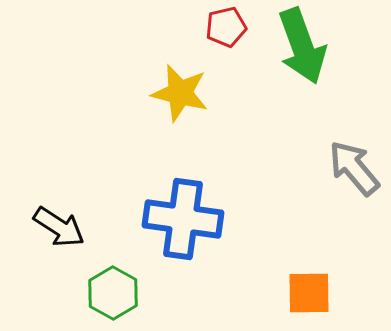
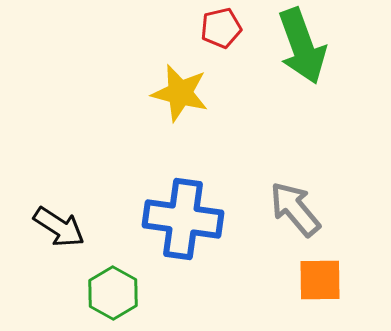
red pentagon: moved 5 px left, 1 px down
gray arrow: moved 59 px left, 41 px down
orange square: moved 11 px right, 13 px up
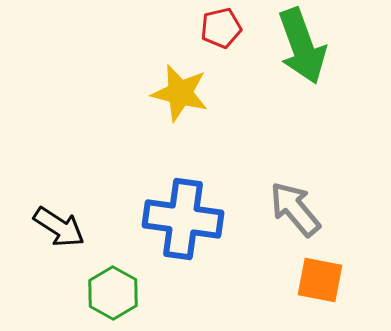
orange square: rotated 12 degrees clockwise
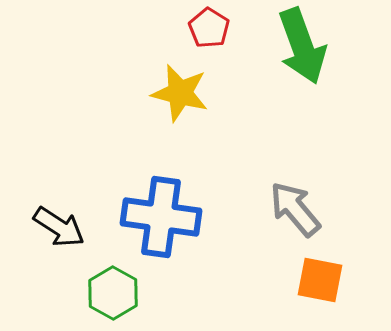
red pentagon: moved 12 px left; rotated 27 degrees counterclockwise
blue cross: moved 22 px left, 2 px up
